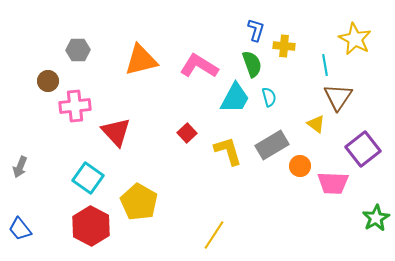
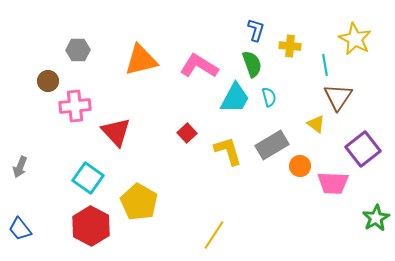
yellow cross: moved 6 px right
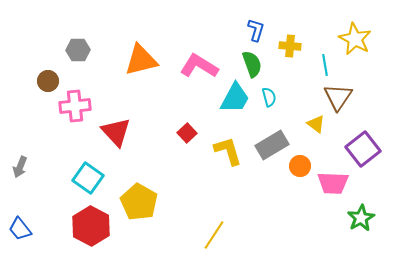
green star: moved 15 px left
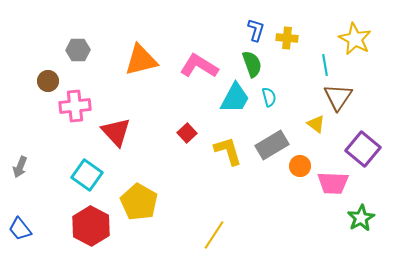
yellow cross: moved 3 px left, 8 px up
purple square: rotated 12 degrees counterclockwise
cyan square: moved 1 px left, 3 px up
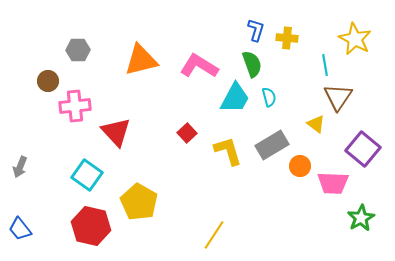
red hexagon: rotated 15 degrees counterclockwise
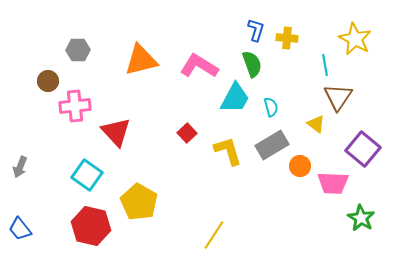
cyan semicircle: moved 2 px right, 10 px down
green star: rotated 12 degrees counterclockwise
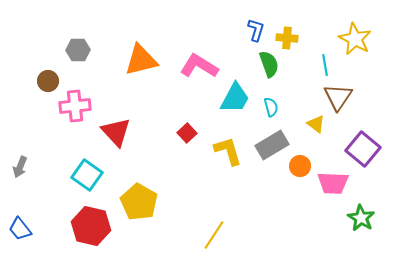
green semicircle: moved 17 px right
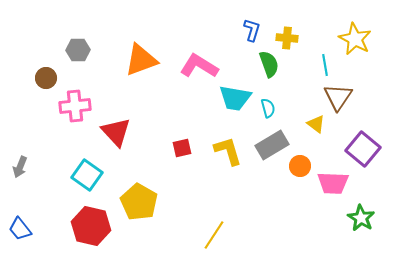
blue L-shape: moved 4 px left
orange triangle: rotated 6 degrees counterclockwise
brown circle: moved 2 px left, 3 px up
cyan trapezoid: rotated 72 degrees clockwise
cyan semicircle: moved 3 px left, 1 px down
red square: moved 5 px left, 15 px down; rotated 30 degrees clockwise
